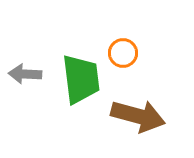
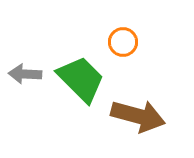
orange circle: moved 11 px up
green trapezoid: rotated 38 degrees counterclockwise
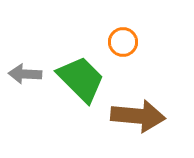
brown arrow: rotated 10 degrees counterclockwise
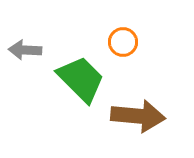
gray arrow: moved 24 px up
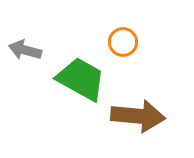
gray arrow: rotated 12 degrees clockwise
green trapezoid: rotated 16 degrees counterclockwise
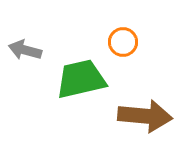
green trapezoid: rotated 42 degrees counterclockwise
brown arrow: moved 7 px right
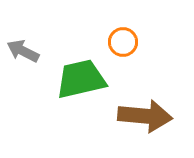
gray arrow: moved 2 px left, 1 px down; rotated 12 degrees clockwise
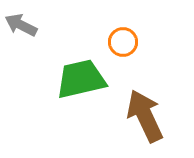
gray arrow: moved 2 px left, 26 px up
brown arrow: rotated 120 degrees counterclockwise
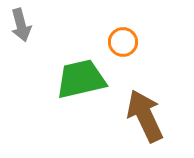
gray arrow: rotated 132 degrees counterclockwise
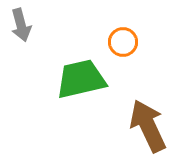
brown arrow: moved 3 px right, 10 px down
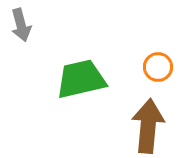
orange circle: moved 35 px right, 25 px down
brown arrow: rotated 30 degrees clockwise
